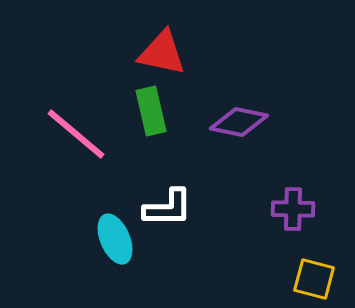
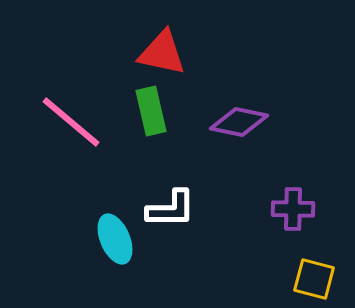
pink line: moved 5 px left, 12 px up
white L-shape: moved 3 px right, 1 px down
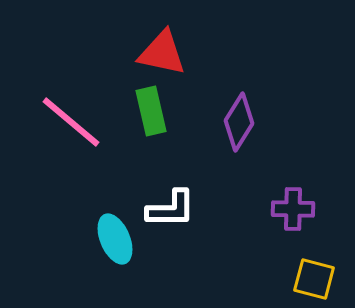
purple diamond: rotated 70 degrees counterclockwise
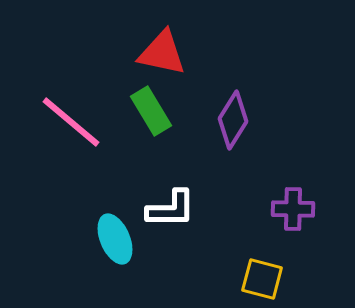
green rectangle: rotated 18 degrees counterclockwise
purple diamond: moved 6 px left, 2 px up
yellow square: moved 52 px left
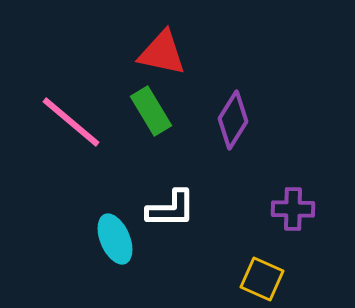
yellow square: rotated 9 degrees clockwise
